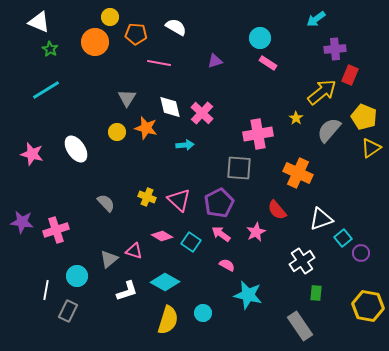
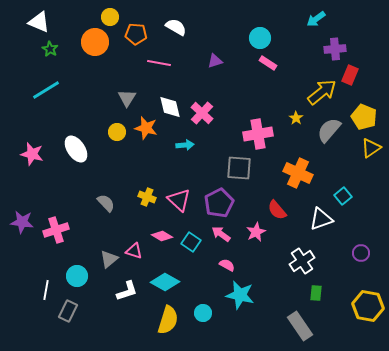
cyan square at (343, 238): moved 42 px up
cyan star at (248, 295): moved 8 px left
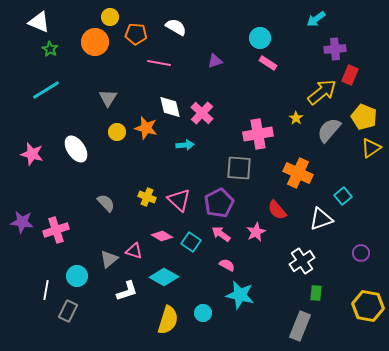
gray triangle at (127, 98): moved 19 px left
cyan diamond at (165, 282): moved 1 px left, 5 px up
gray rectangle at (300, 326): rotated 56 degrees clockwise
